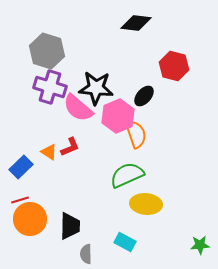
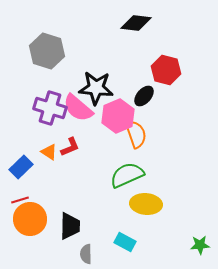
red hexagon: moved 8 px left, 4 px down
purple cross: moved 21 px down
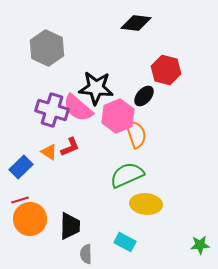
gray hexagon: moved 3 px up; rotated 8 degrees clockwise
purple cross: moved 2 px right, 2 px down
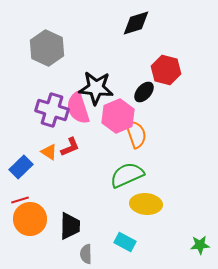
black diamond: rotated 24 degrees counterclockwise
black ellipse: moved 4 px up
pink semicircle: rotated 32 degrees clockwise
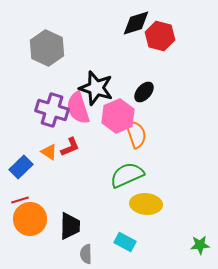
red hexagon: moved 6 px left, 34 px up
black star: rotated 12 degrees clockwise
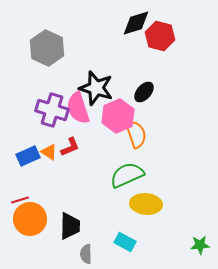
blue rectangle: moved 7 px right, 11 px up; rotated 20 degrees clockwise
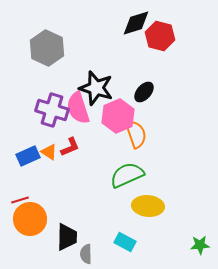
yellow ellipse: moved 2 px right, 2 px down
black trapezoid: moved 3 px left, 11 px down
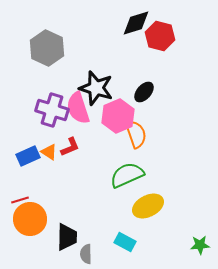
yellow ellipse: rotated 32 degrees counterclockwise
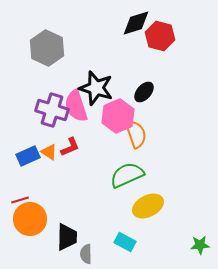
pink semicircle: moved 2 px left, 2 px up
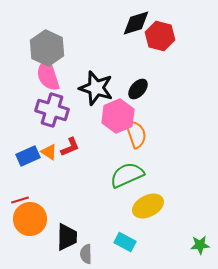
black ellipse: moved 6 px left, 3 px up
pink semicircle: moved 28 px left, 31 px up
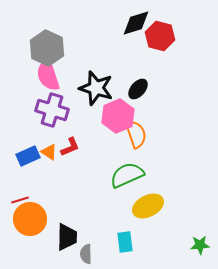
cyan rectangle: rotated 55 degrees clockwise
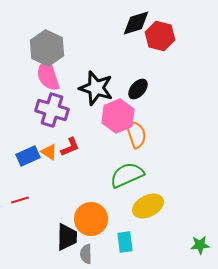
orange circle: moved 61 px right
